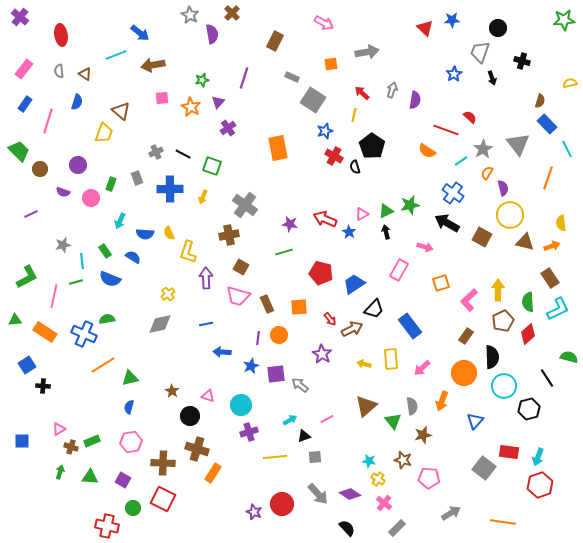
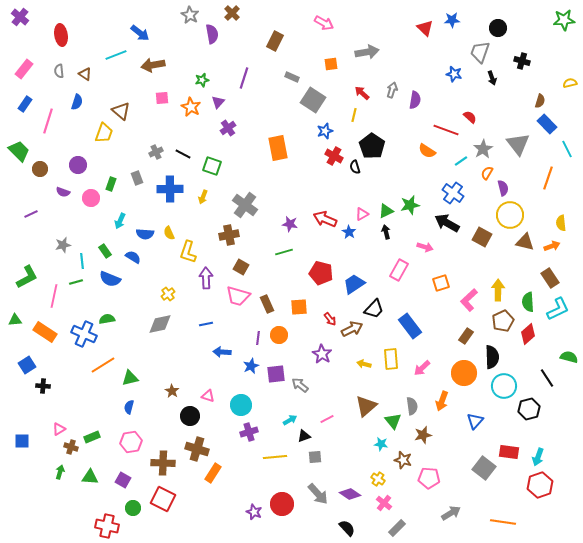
blue star at (454, 74): rotated 28 degrees counterclockwise
green rectangle at (92, 441): moved 4 px up
cyan star at (369, 461): moved 12 px right, 17 px up
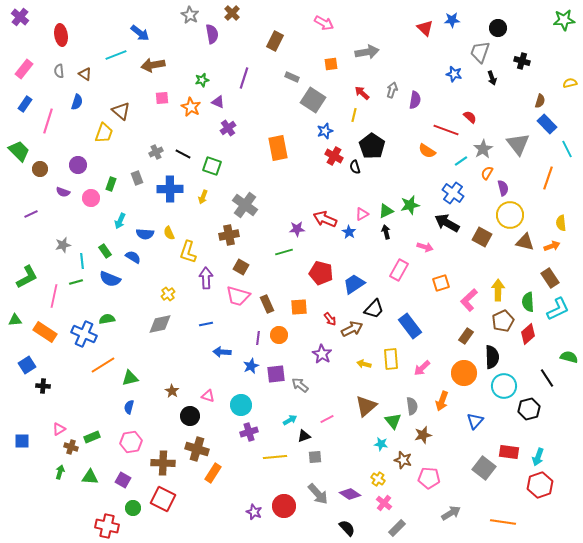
purple triangle at (218, 102): rotated 48 degrees counterclockwise
purple star at (290, 224): moved 7 px right, 5 px down; rotated 14 degrees counterclockwise
red circle at (282, 504): moved 2 px right, 2 px down
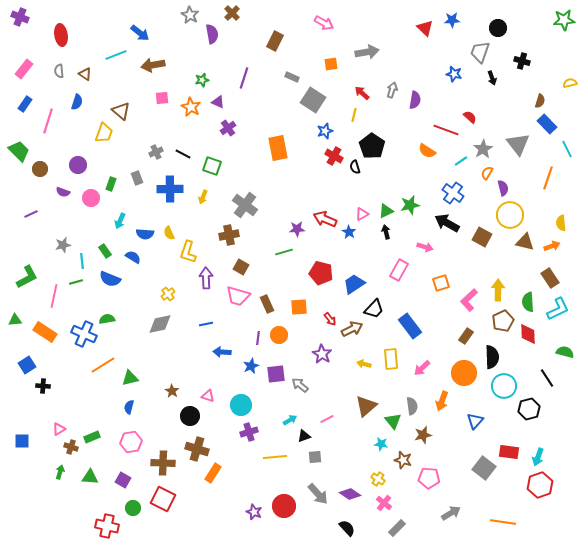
purple cross at (20, 17): rotated 18 degrees counterclockwise
red diamond at (528, 334): rotated 50 degrees counterclockwise
green semicircle at (569, 357): moved 4 px left, 5 px up
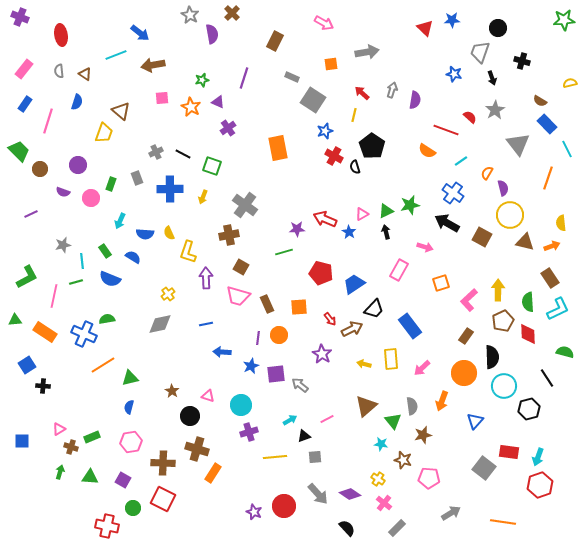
brown semicircle at (540, 101): rotated 104 degrees clockwise
gray star at (483, 149): moved 12 px right, 39 px up
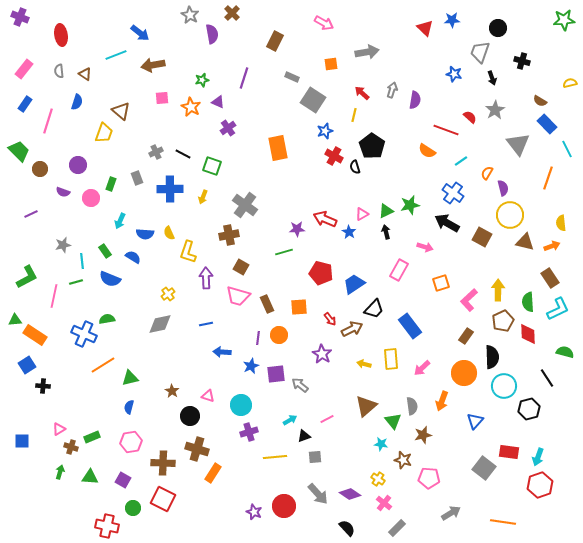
orange rectangle at (45, 332): moved 10 px left, 3 px down
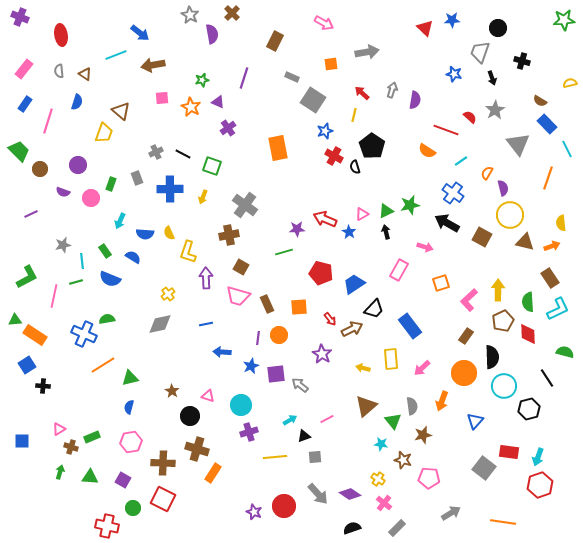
yellow arrow at (364, 364): moved 1 px left, 4 px down
black semicircle at (347, 528): moved 5 px right; rotated 66 degrees counterclockwise
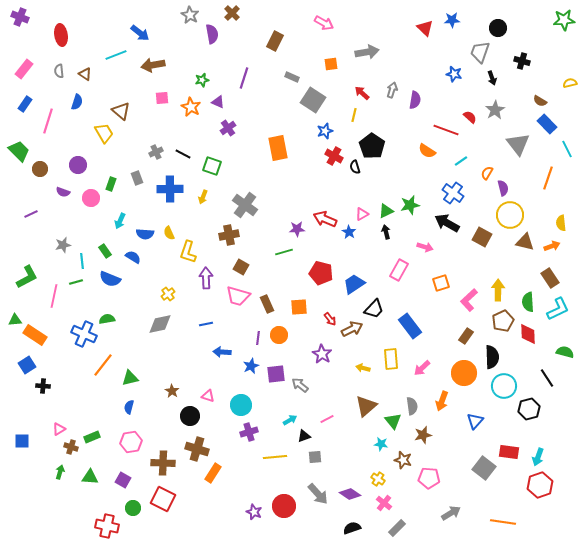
yellow trapezoid at (104, 133): rotated 50 degrees counterclockwise
orange line at (103, 365): rotated 20 degrees counterclockwise
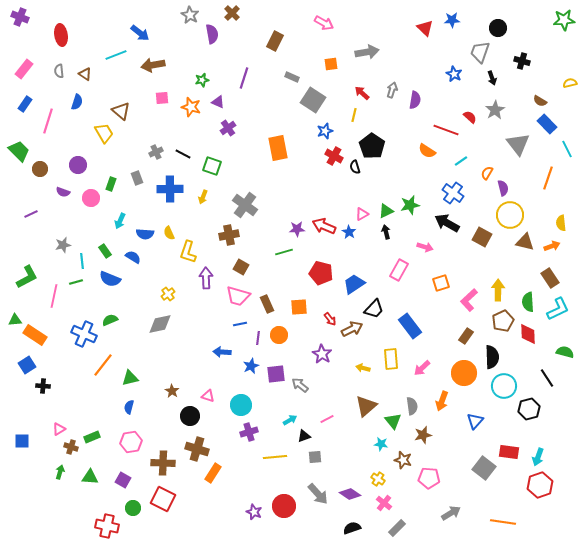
blue star at (454, 74): rotated 14 degrees clockwise
orange star at (191, 107): rotated 12 degrees counterclockwise
red arrow at (325, 219): moved 1 px left, 7 px down
green semicircle at (107, 319): moved 3 px right, 1 px down; rotated 14 degrees counterclockwise
blue line at (206, 324): moved 34 px right
